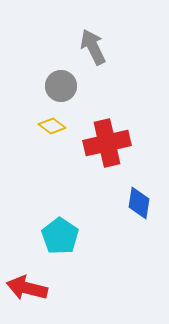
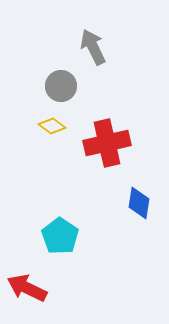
red arrow: rotated 12 degrees clockwise
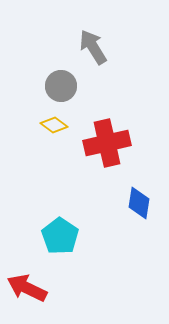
gray arrow: rotated 6 degrees counterclockwise
yellow diamond: moved 2 px right, 1 px up
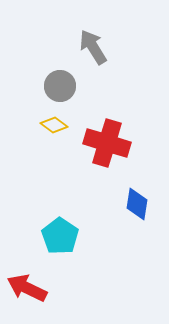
gray circle: moved 1 px left
red cross: rotated 30 degrees clockwise
blue diamond: moved 2 px left, 1 px down
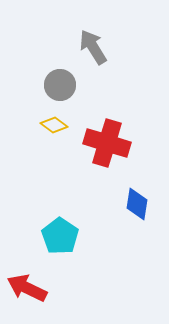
gray circle: moved 1 px up
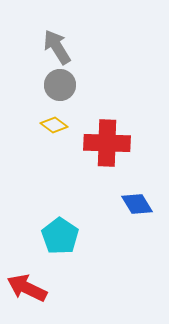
gray arrow: moved 36 px left
red cross: rotated 15 degrees counterclockwise
blue diamond: rotated 40 degrees counterclockwise
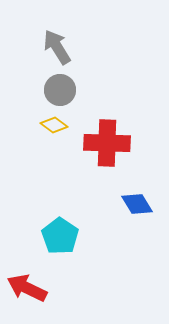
gray circle: moved 5 px down
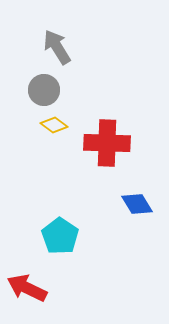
gray circle: moved 16 px left
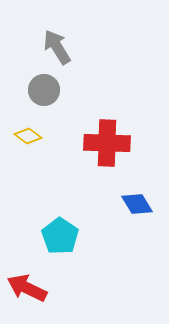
yellow diamond: moved 26 px left, 11 px down
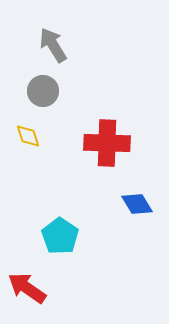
gray arrow: moved 4 px left, 2 px up
gray circle: moved 1 px left, 1 px down
yellow diamond: rotated 36 degrees clockwise
red arrow: rotated 9 degrees clockwise
